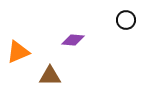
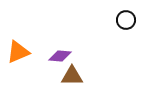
purple diamond: moved 13 px left, 16 px down
brown triangle: moved 22 px right
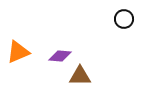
black circle: moved 2 px left, 1 px up
brown triangle: moved 8 px right
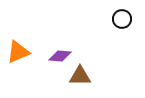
black circle: moved 2 px left
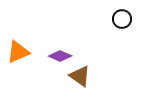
purple diamond: rotated 20 degrees clockwise
brown triangle: rotated 35 degrees clockwise
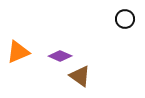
black circle: moved 3 px right
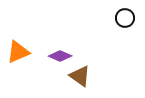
black circle: moved 1 px up
